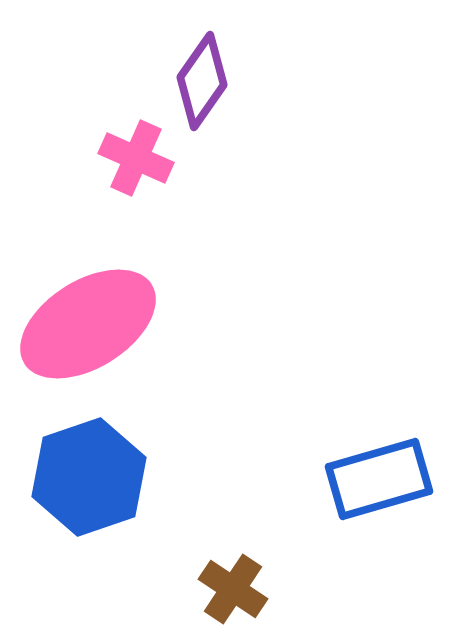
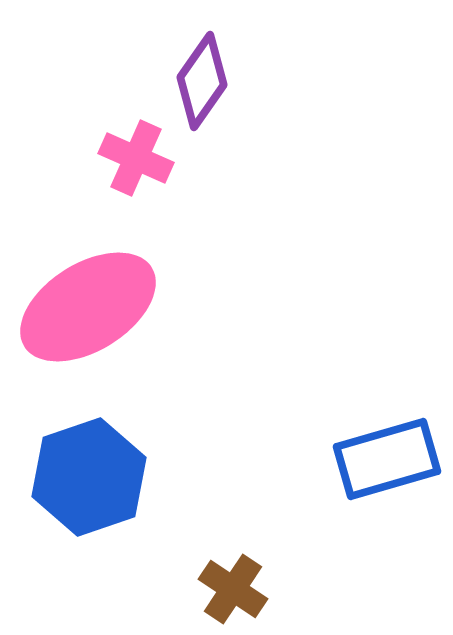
pink ellipse: moved 17 px up
blue rectangle: moved 8 px right, 20 px up
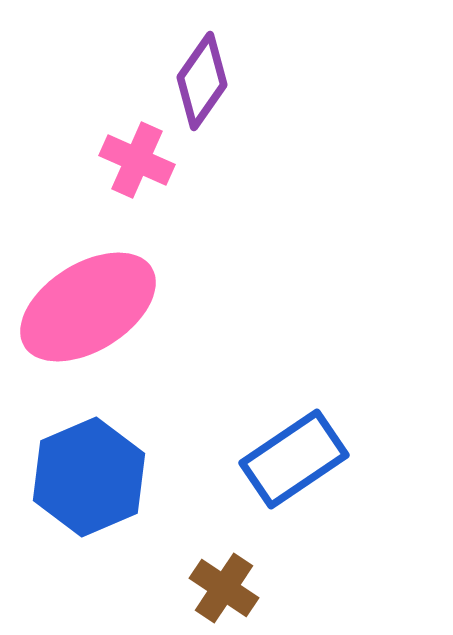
pink cross: moved 1 px right, 2 px down
blue rectangle: moved 93 px left; rotated 18 degrees counterclockwise
blue hexagon: rotated 4 degrees counterclockwise
brown cross: moved 9 px left, 1 px up
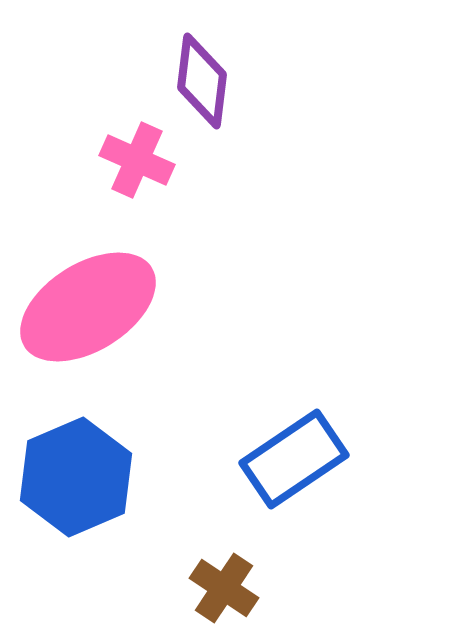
purple diamond: rotated 28 degrees counterclockwise
blue hexagon: moved 13 px left
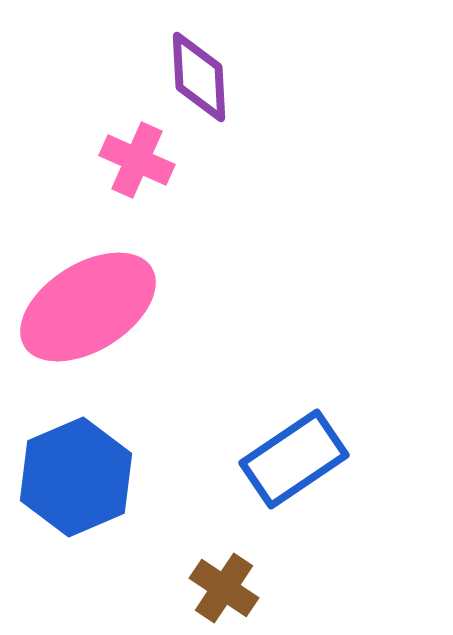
purple diamond: moved 3 px left, 4 px up; rotated 10 degrees counterclockwise
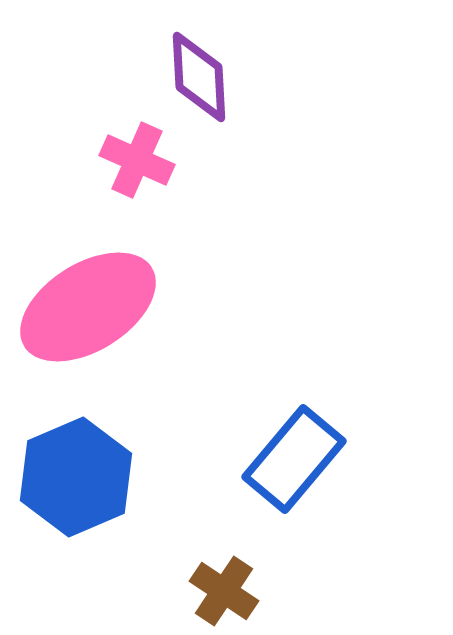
blue rectangle: rotated 16 degrees counterclockwise
brown cross: moved 3 px down
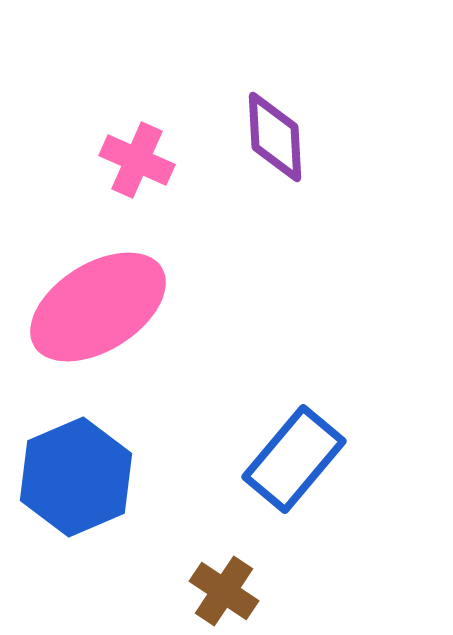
purple diamond: moved 76 px right, 60 px down
pink ellipse: moved 10 px right
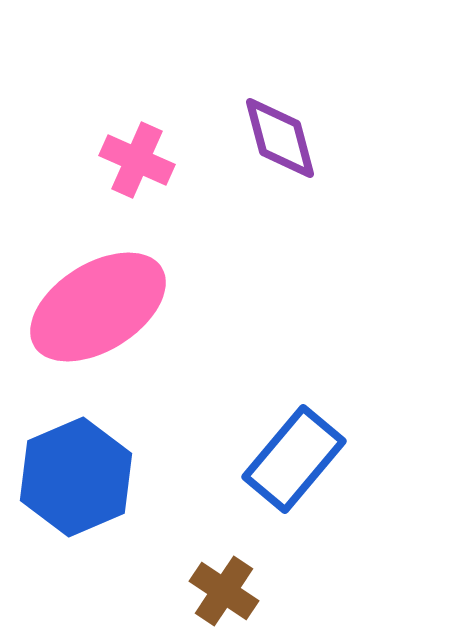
purple diamond: moved 5 px right, 1 px down; rotated 12 degrees counterclockwise
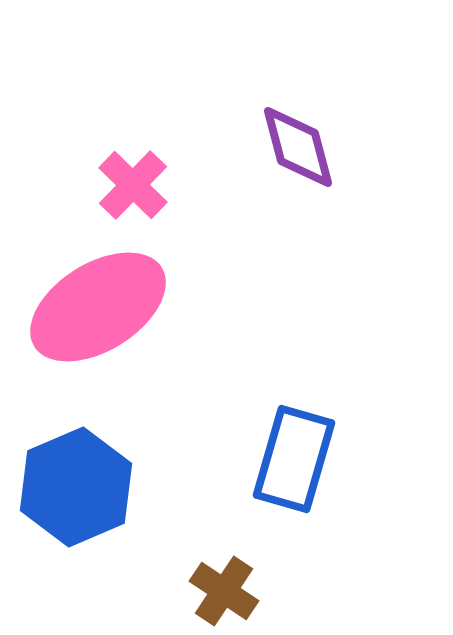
purple diamond: moved 18 px right, 9 px down
pink cross: moved 4 px left, 25 px down; rotated 20 degrees clockwise
blue rectangle: rotated 24 degrees counterclockwise
blue hexagon: moved 10 px down
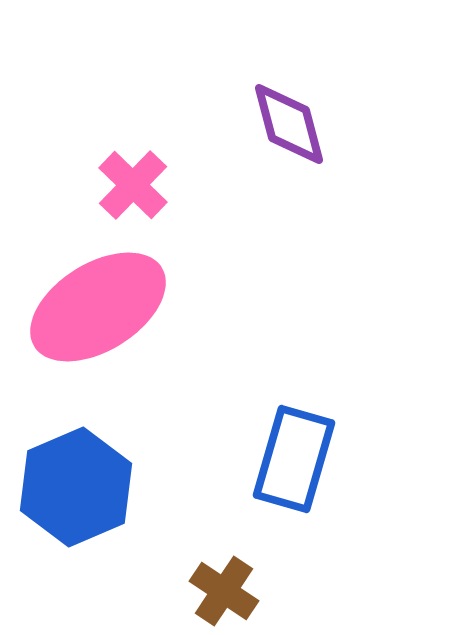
purple diamond: moved 9 px left, 23 px up
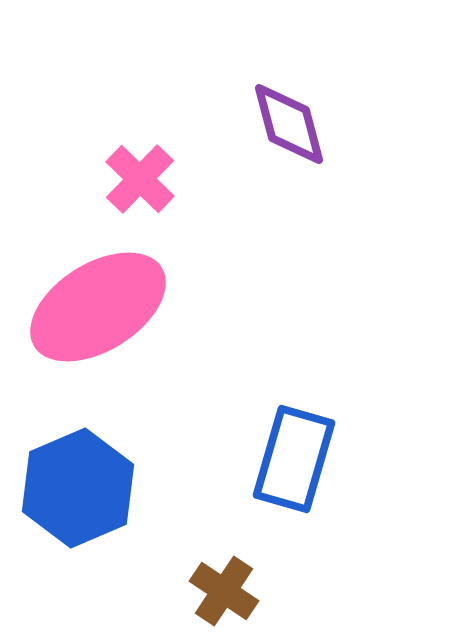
pink cross: moved 7 px right, 6 px up
blue hexagon: moved 2 px right, 1 px down
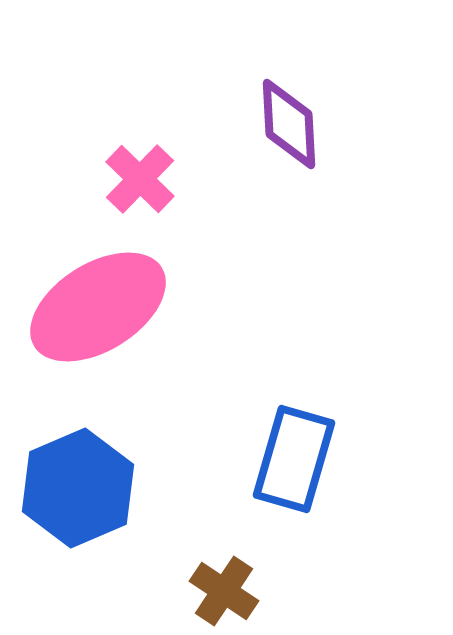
purple diamond: rotated 12 degrees clockwise
